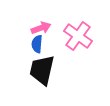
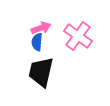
blue semicircle: moved 2 px up
black trapezoid: moved 1 px left, 2 px down
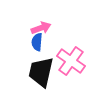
pink cross: moved 7 px left, 25 px down
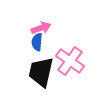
pink cross: moved 1 px left
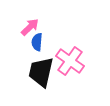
pink arrow: moved 11 px left, 1 px up; rotated 24 degrees counterclockwise
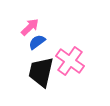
blue semicircle: rotated 48 degrees clockwise
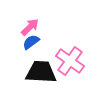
blue semicircle: moved 6 px left
black trapezoid: rotated 80 degrees clockwise
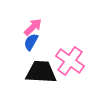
pink arrow: moved 3 px right
blue semicircle: rotated 24 degrees counterclockwise
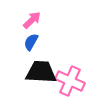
pink arrow: moved 1 px left, 7 px up
pink cross: moved 20 px down; rotated 12 degrees counterclockwise
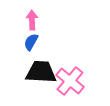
pink arrow: rotated 48 degrees counterclockwise
pink cross: rotated 16 degrees clockwise
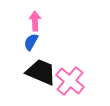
pink arrow: moved 3 px right, 1 px down
black trapezoid: rotated 20 degrees clockwise
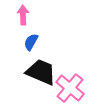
pink arrow: moved 12 px left, 6 px up
pink cross: moved 7 px down
